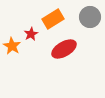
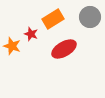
red star: rotated 24 degrees counterclockwise
orange star: rotated 12 degrees counterclockwise
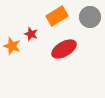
orange rectangle: moved 4 px right, 3 px up
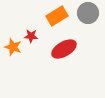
gray circle: moved 2 px left, 4 px up
red star: moved 2 px down; rotated 16 degrees counterclockwise
orange star: moved 1 px right, 1 px down
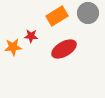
orange star: rotated 24 degrees counterclockwise
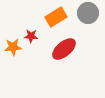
orange rectangle: moved 1 px left, 1 px down
red ellipse: rotated 10 degrees counterclockwise
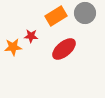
gray circle: moved 3 px left
orange rectangle: moved 1 px up
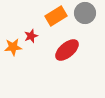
red star: rotated 24 degrees counterclockwise
red ellipse: moved 3 px right, 1 px down
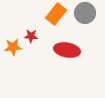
orange rectangle: moved 2 px up; rotated 20 degrees counterclockwise
red star: rotated 24 degrees clockwise
red ellipse: rotated 50 degrees clockwise
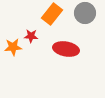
orange rectangle: moved 4 px left
red ellipse: moved 1 px left, 1 px up
